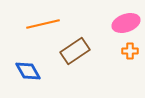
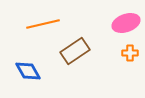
orange cross: moved 2 px down
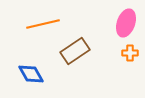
pink ellipse: rotated 52 degrees counterclockwise
blue diamond: moved 3 px right, 3 px down
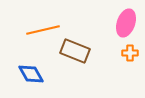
orange line: moved 6 px down
brown rectangle: rotated 56 degrees clockwise
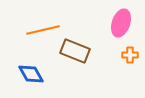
pink ellipse: moved 5 px left
orange cross: moved 2 px down
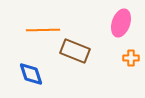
orange line: rotated 12 degrees clockwise
orange cross: moved 1 px right, 3 px down
blue diamond: rotated 12 degrees clockwise
